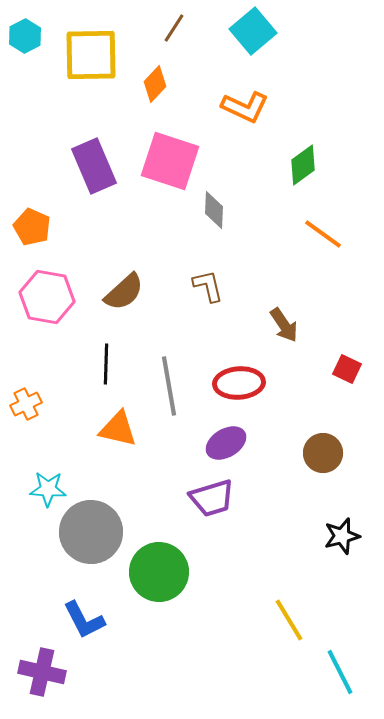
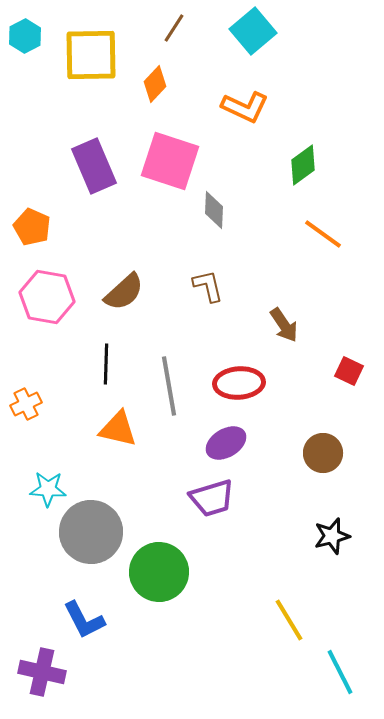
red square: moved 2 px right, 2 px down
black star: moved 10 px left
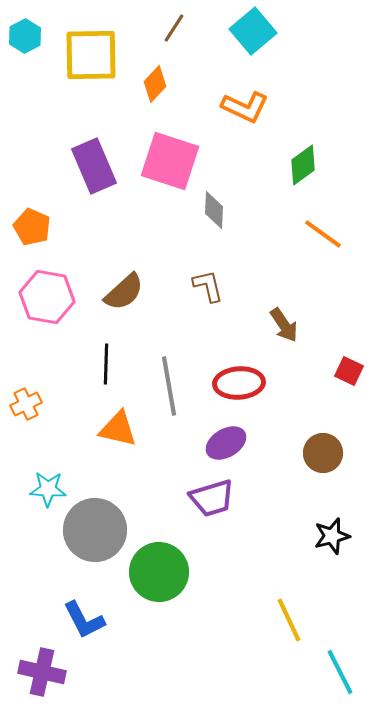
gray circle: moved 4 px right, 2 px up
yellow line: rotated 6 degrees clockwise
